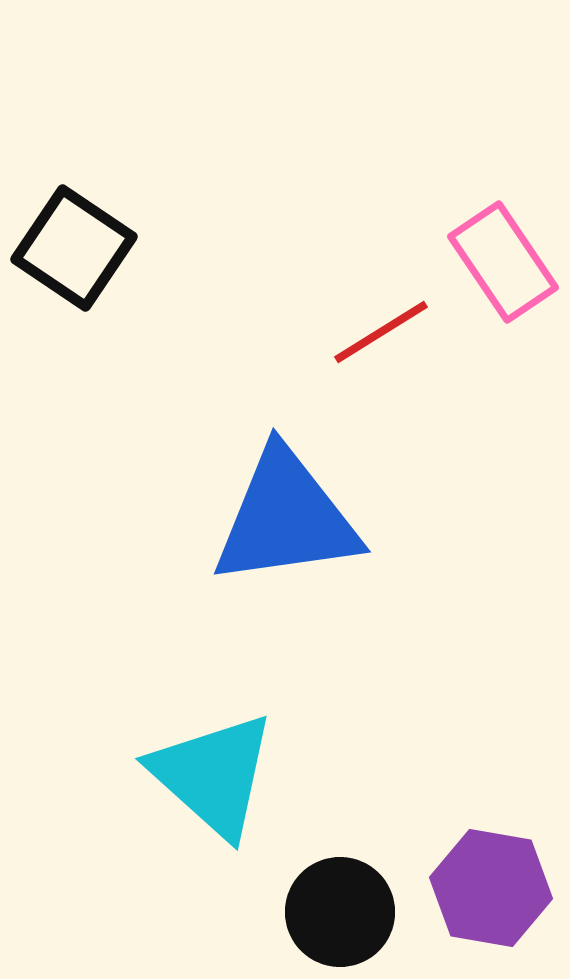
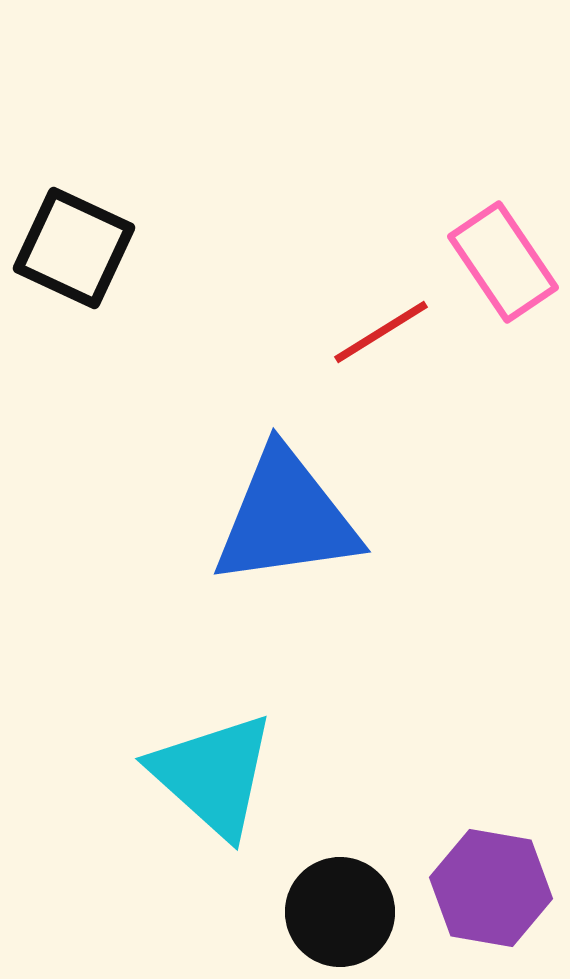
black square: rotated 9 degrees counterclockwise
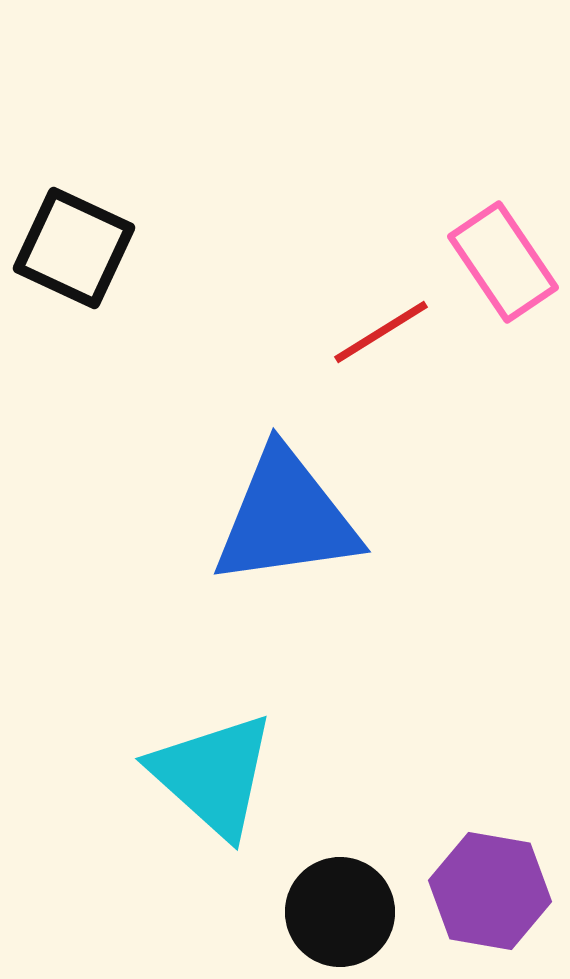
purple hexagon: moved 1 px left, 3 px down
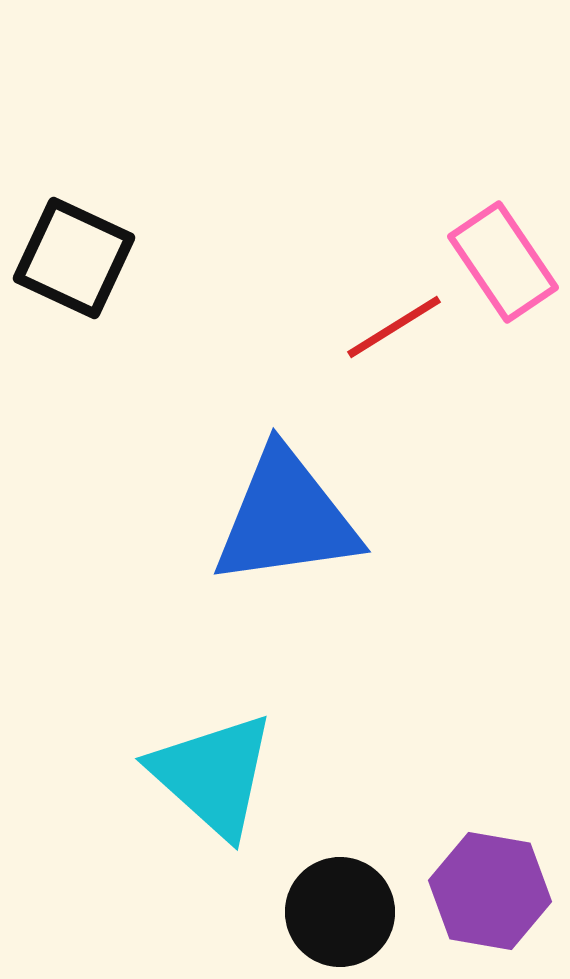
black square: moved 10 px down
red line: moved 13 px right, 5 px up
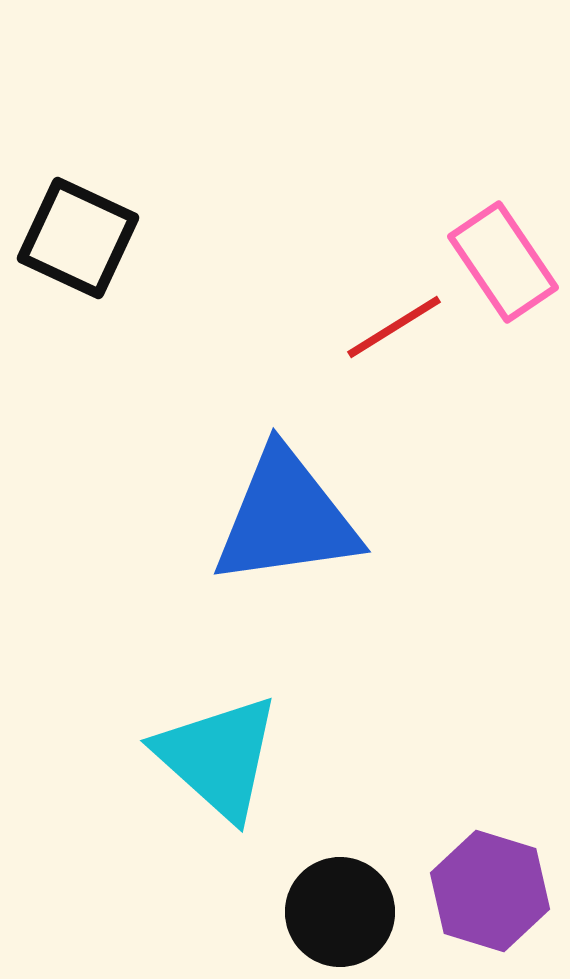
black square: moved 4 px right, 20 px up
cyan triangle: moved 5 px right, 18 px up
purple hexagon: rotated 7 degrees clockwise
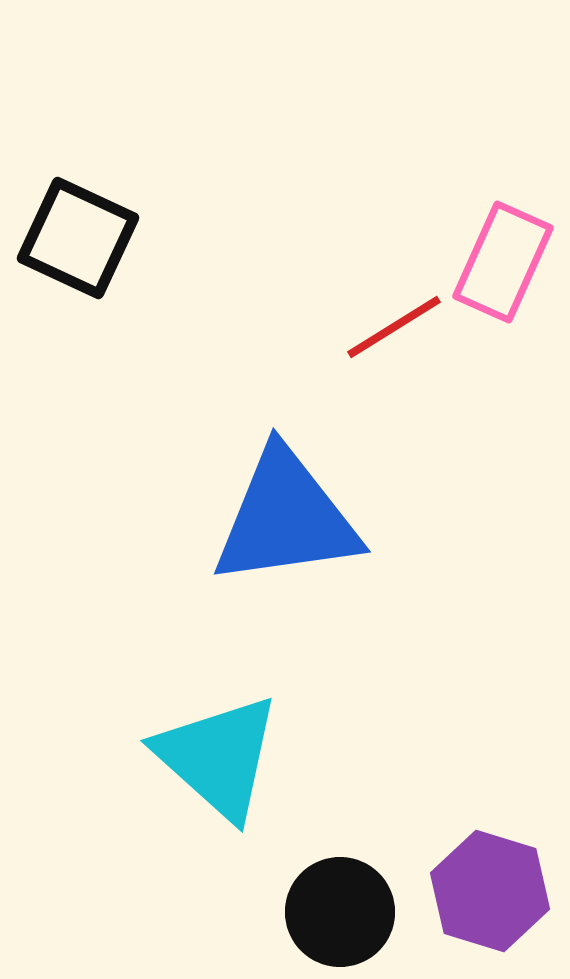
pink rectangle: rotated 58 degrees clockwise
